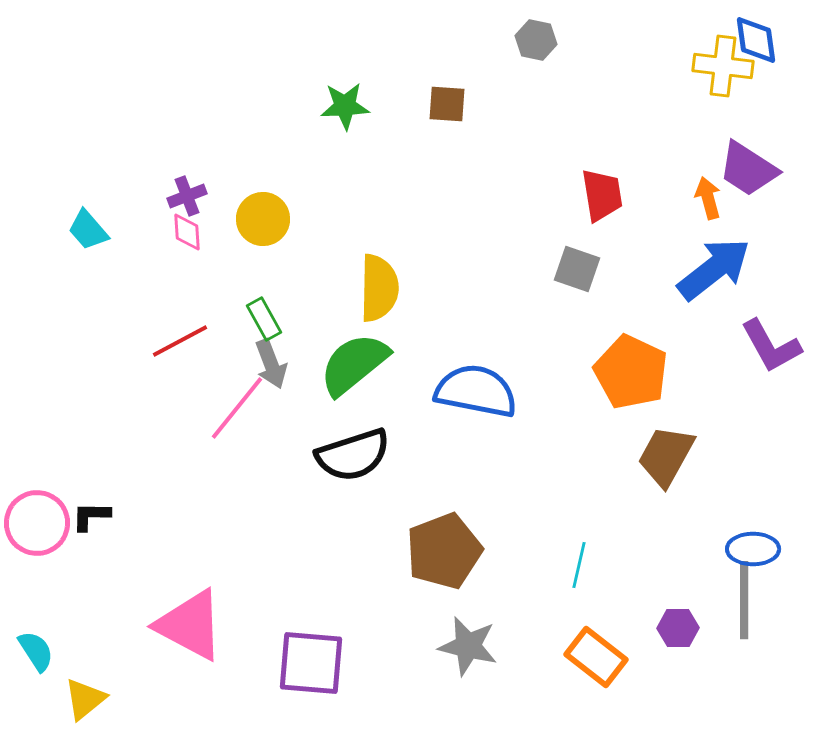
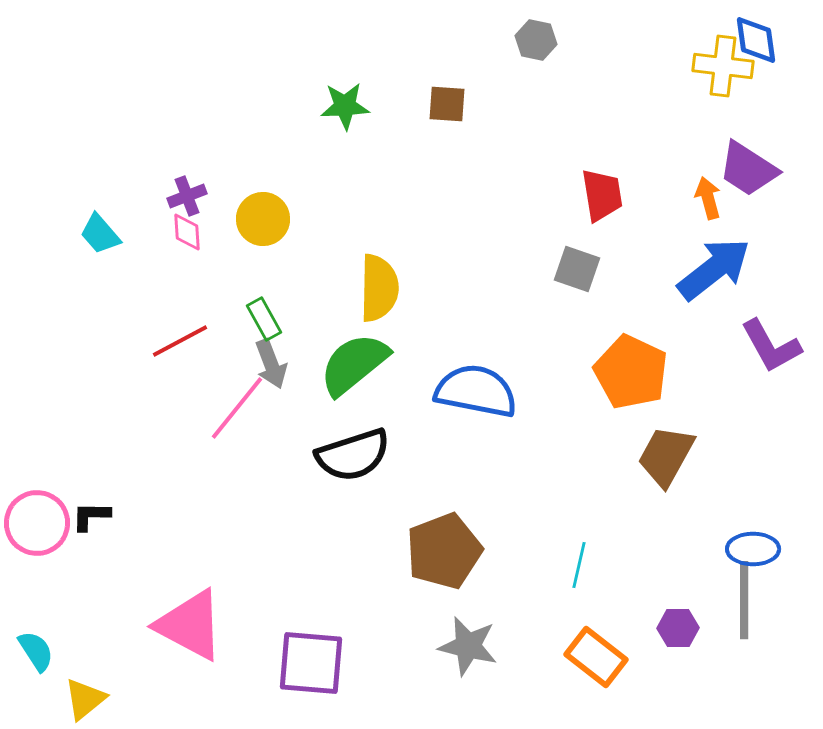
cyan trapezoid: moved 12 px right, 4 px down
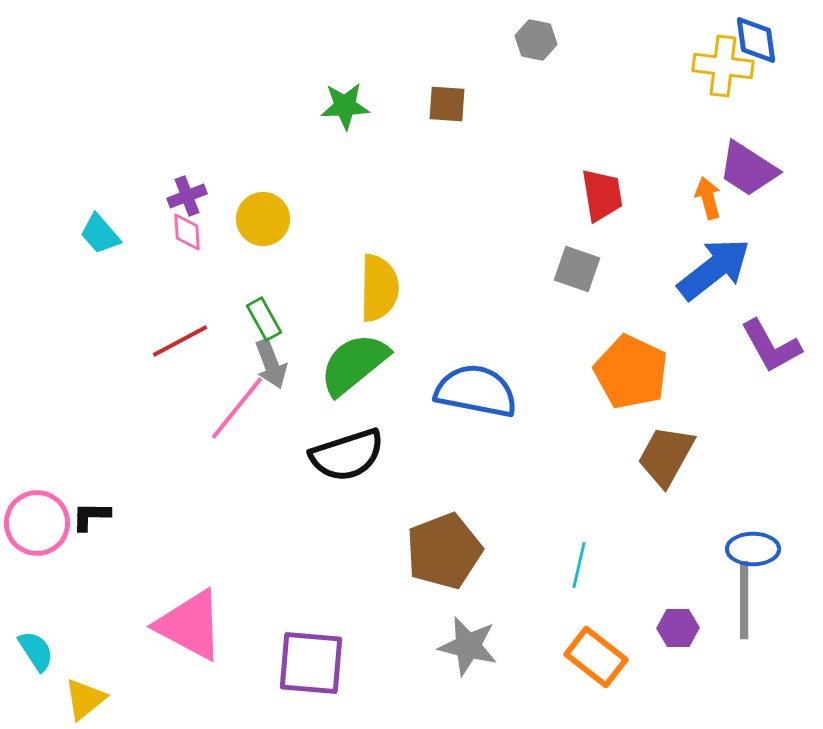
black semicircle: moved 6 px left
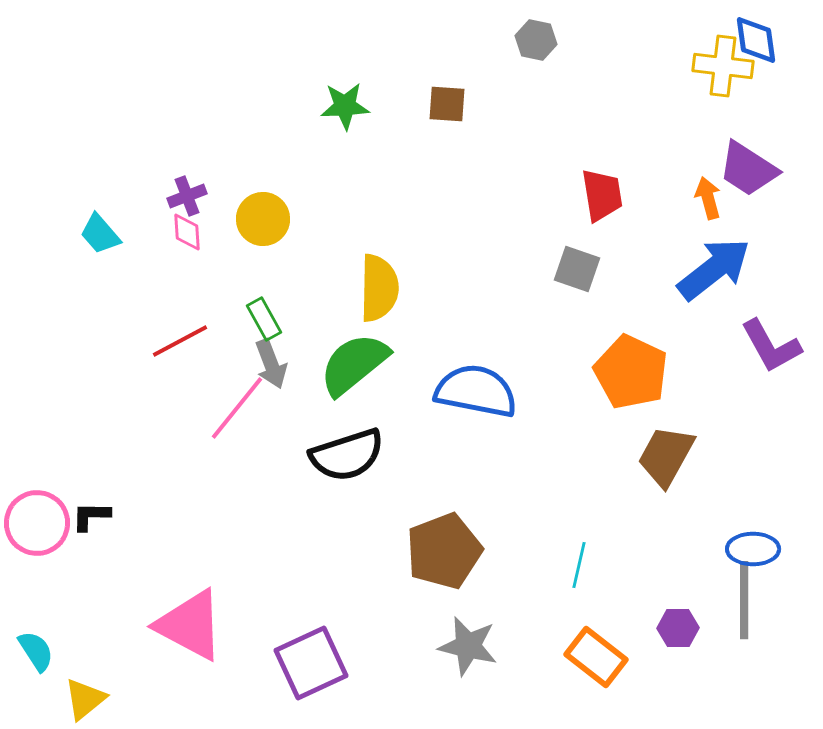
purple square: rotated 30 degrees counterclockwise
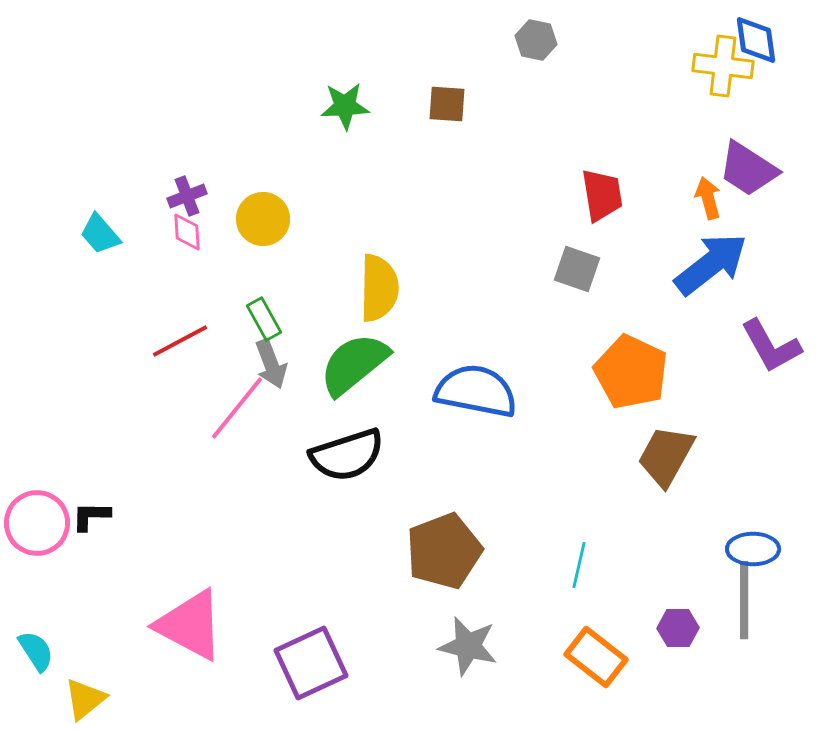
blue arrow: moved 3 px left, 5 px up
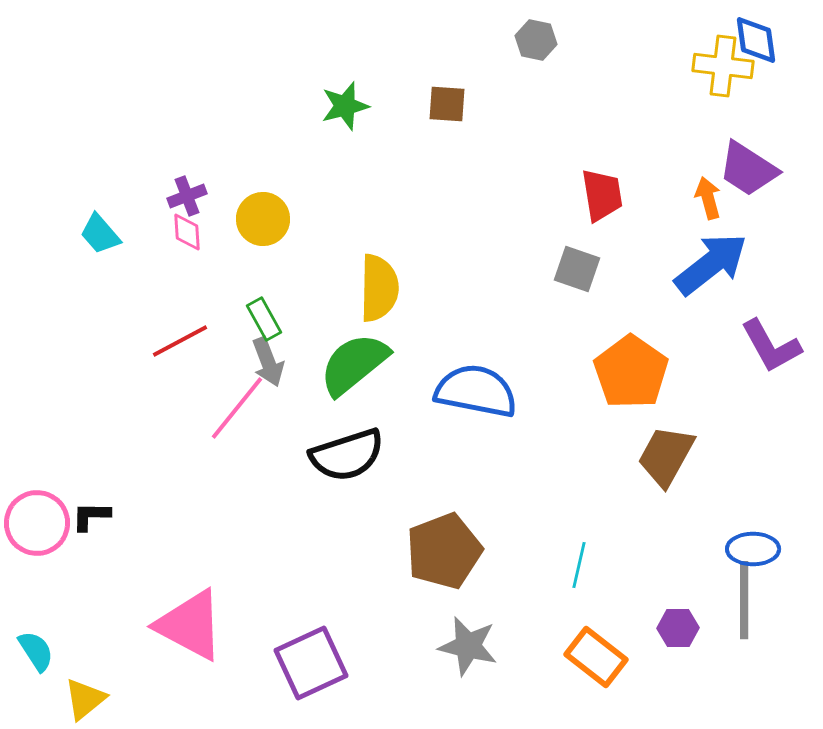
green star: rotated 12 degrees counterclockwise
gray arrow: moved 3 px left, 2 px up
orange pentagon: rotated 10 degrees clockwise
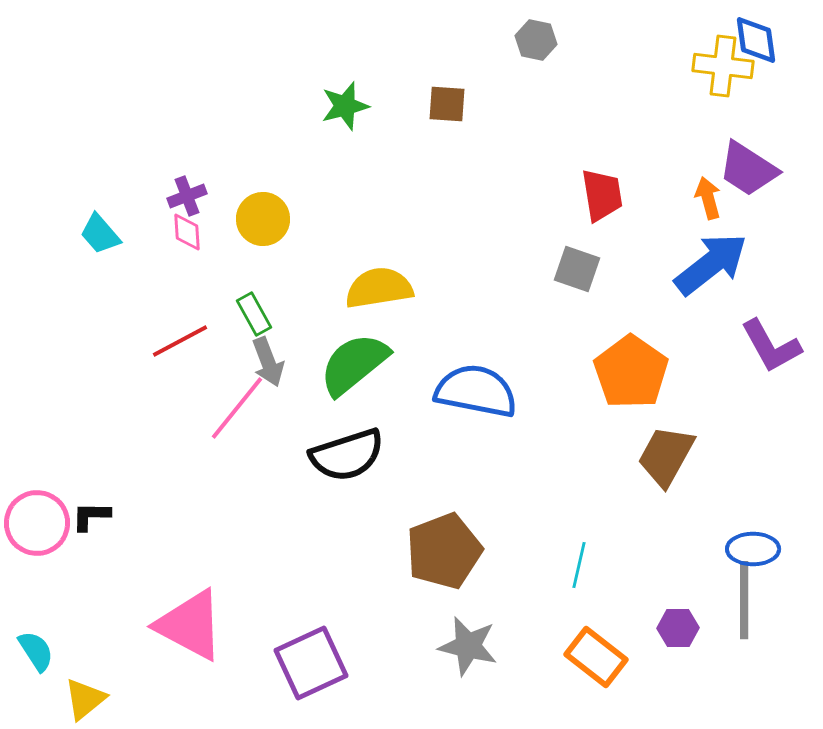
yellow semicircle: rotated 100 degrees counterclockwise
green rectangle: moved 10 px left, 5 px up
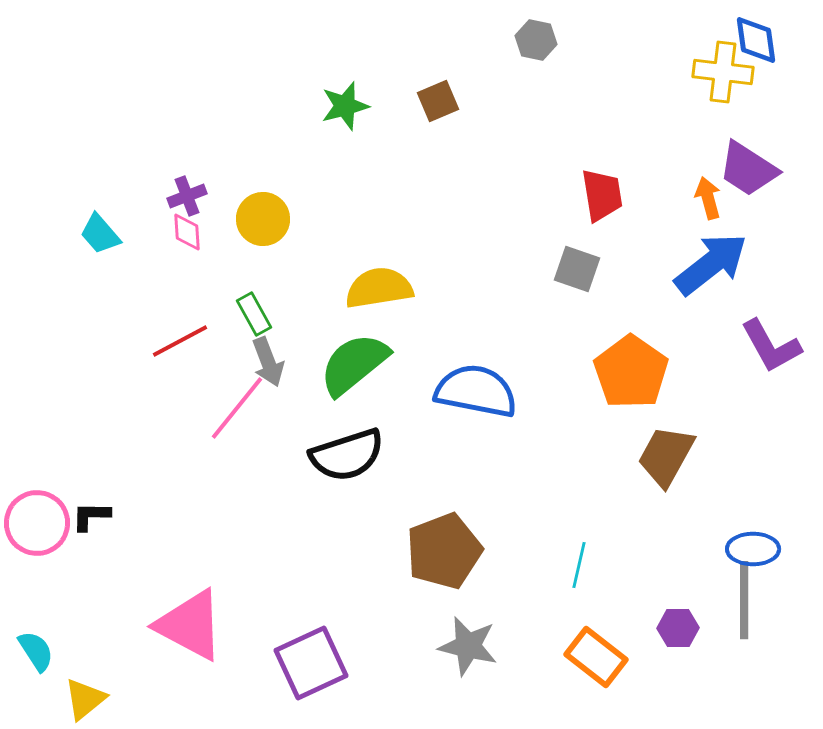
yellow cross: moved 6 px down
brown square: moved 9 px left, 3 px up; rotated 27 degrees counterclockwise
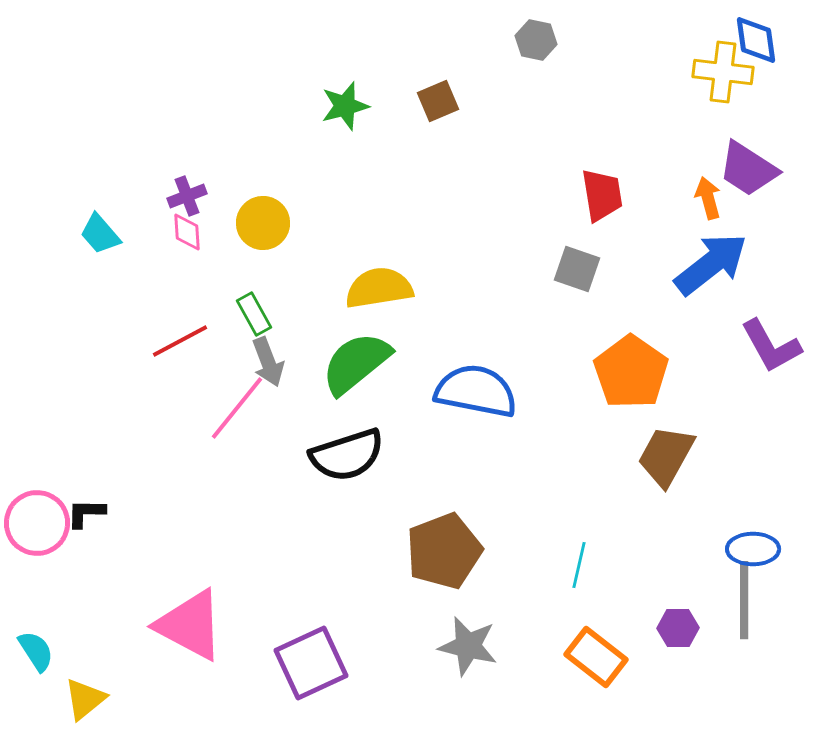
yellow circle: moved 4 px down
green semicircle: moved 2 px right, 1 px up
black L-shape: moved 5 px left, 3 px up
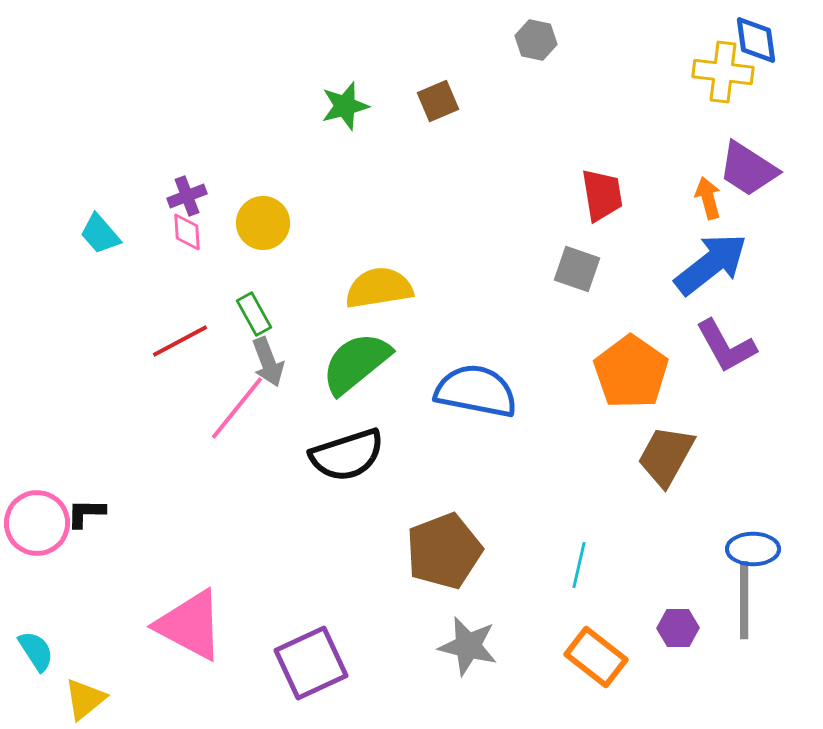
purple L-shape: moved 45 px left
